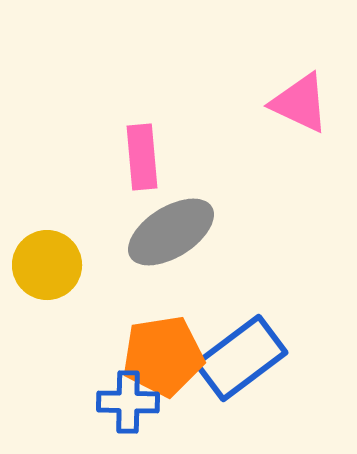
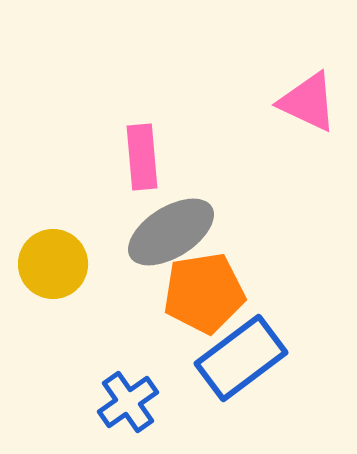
pink triangle: moved 8 px right, 1 px up
yellow circle: moved 6 px right, 1 px up
orange pentagon: moved 41 px right, 63 px up
blue cross: rotated 36 degrees counterclockwise
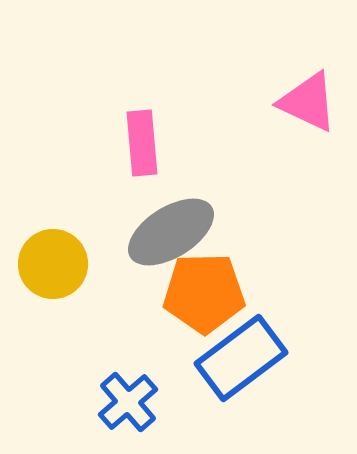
pink rectangle: moved 14 px up
orange pentagon: rotated 8 degrees clockwise
blue cross: rotated 6 degrees counterclockwise
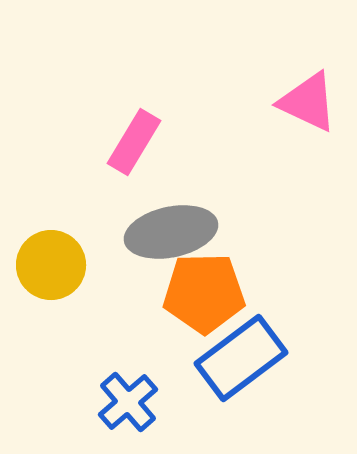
pink rectangle: moved 8 px left, 1 px up; rotated 36 degrees clockwise
gray ellipse: rotated 20 degrees clockwise
yellow circle: moved 2 px left, 1 px down
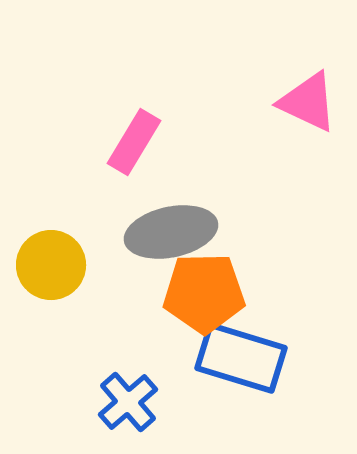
blue rectangle: rotated 54 degrees clockwise
